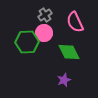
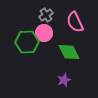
gray cross: moved 1 px right
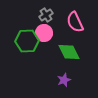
green hexagon: moved 1 px up
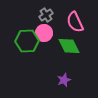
green diamond: moved 6 px up
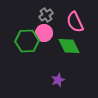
purple star: moved 6 px left
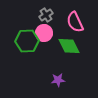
purple star: rotated 16 degrees clockwise
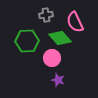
gray cross: rotated 24 degrees clockwise
pink circle: moved 8 px right, 25 px down
green diamond: moved 9 px left, 8 px up; rotated 15 degrees counterclockwise
purple star: rotated 24 degrees clockwise
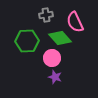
purple star: moved 3 px left, 3 px up
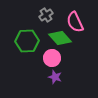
gray cross: rotated 24 degrees counterclockwise
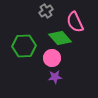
gray cross: moved 4 px up
green hexagon: moved 3 px left, 5 px down
purple star: rotated 24 degrees counterclockwise
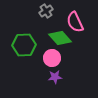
green hexagon: moved 1 px up
